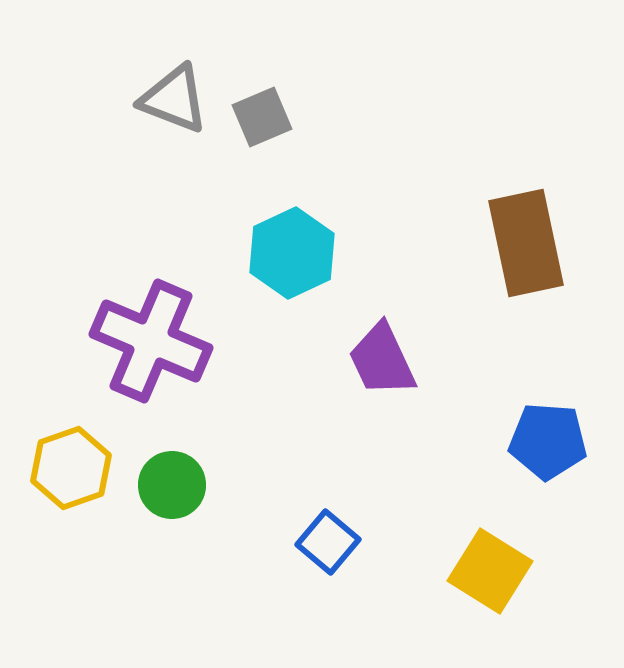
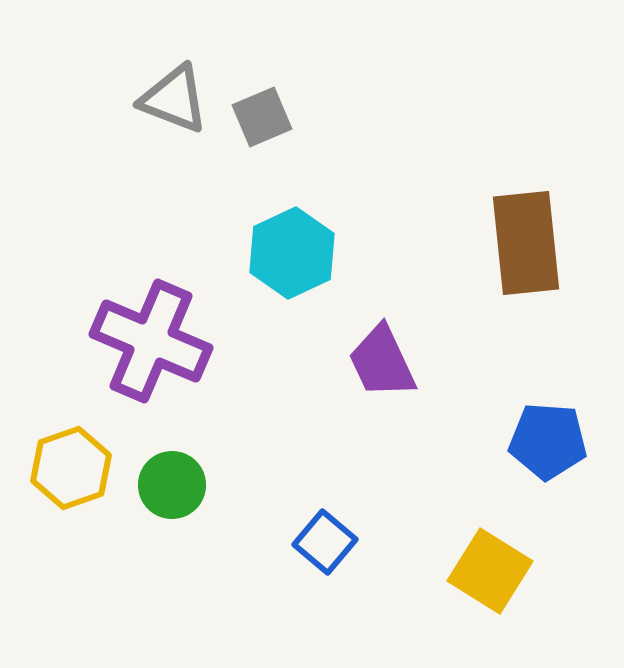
brown rectangle: rotated 6 degrees clockwise
purple trapezoid: moved 2 px down
blue square: moved 3 px left
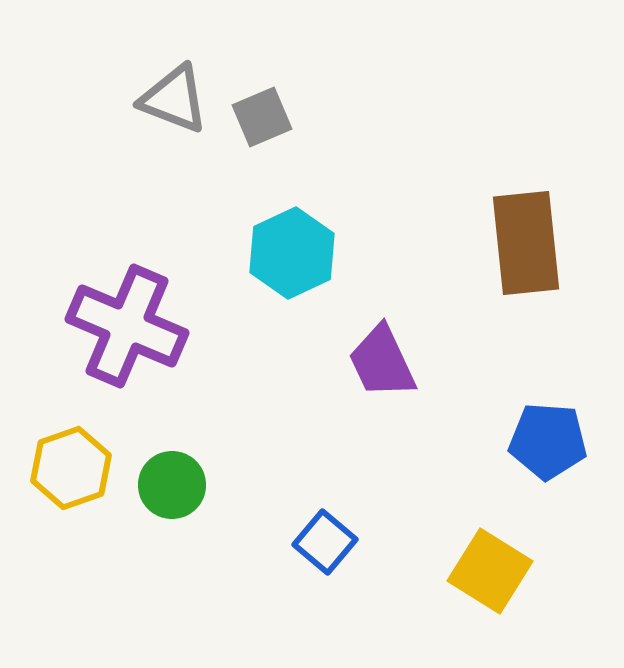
purple cross: moved 24 px left, 15 px up
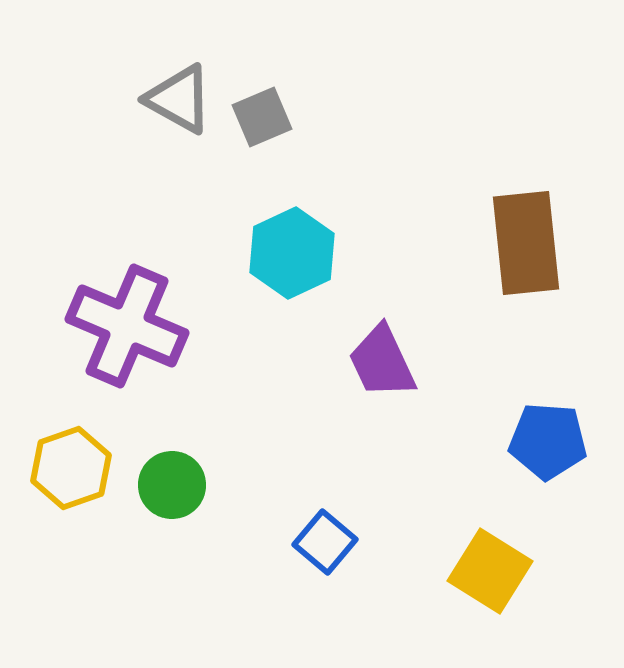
gray triangle: moved 5 px right; rotated 8 degrees clockwise
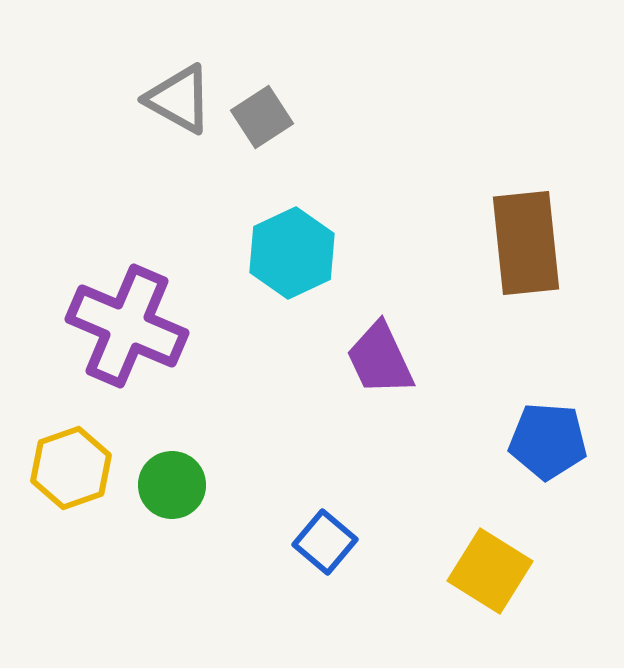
gray square: rotated 10 degrees counterclockwise
purple trapezoid: moved 2 px left, 3 px up
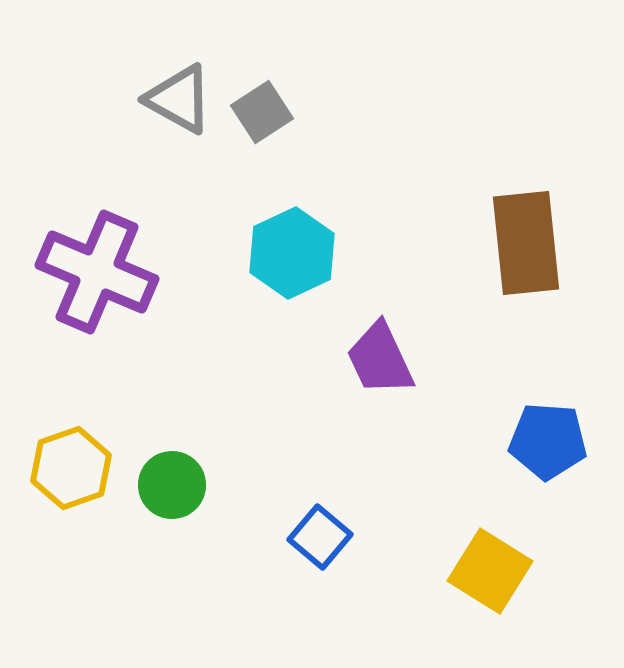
gray square: moved 5 px up
purple cross: moved 30 px left, 54 px up
blue square: moved 5 px left, 5 px up
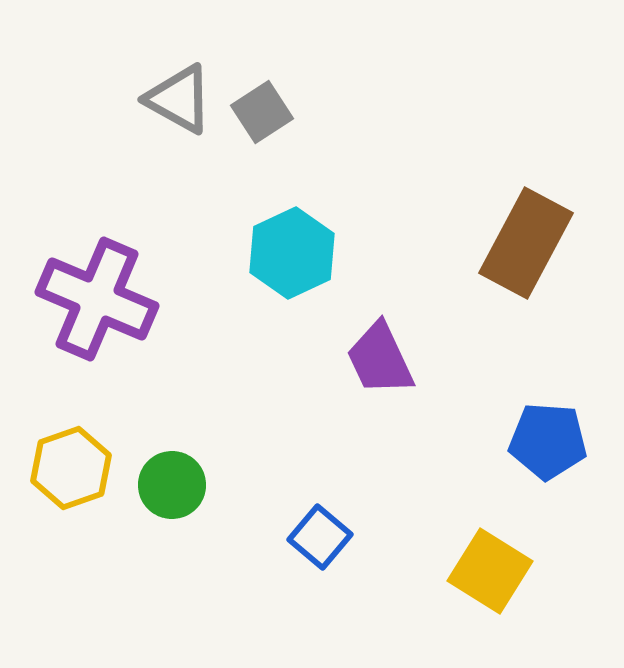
brown rectangle: rotated 34 degrees clockwise
purple cross: moved 27 px down
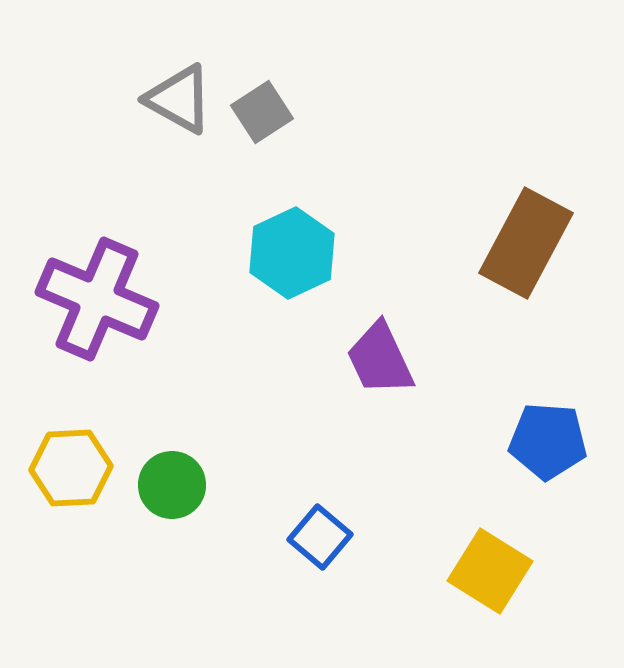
yellow hexagon: rotated 16 degrees clockwise
